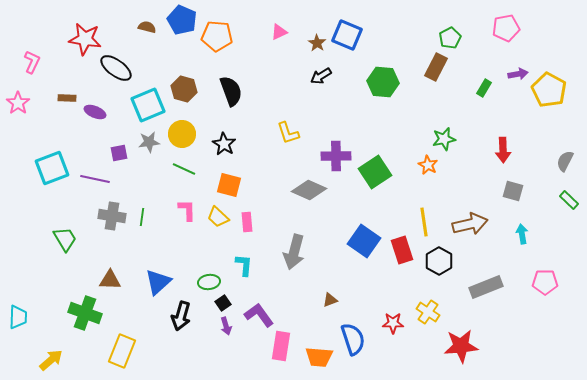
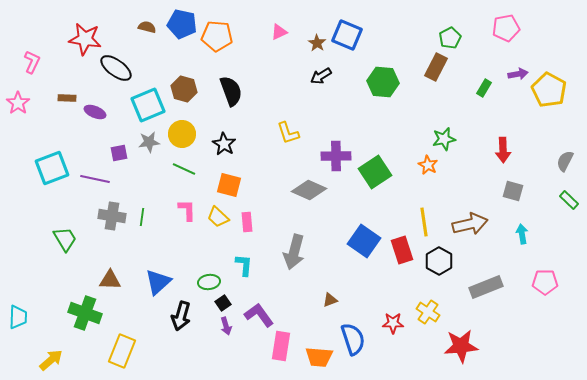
blue pentagon at (182, 20): moved 4 px down; rotated 12 degrees counterclockwise
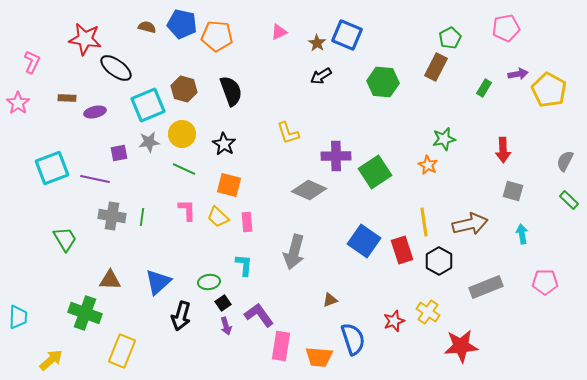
purple ellipse at (95, 112): rotated 35 degrees counterclockwise
red star at (393, 323): moved 1 px right, 2 px up; rotated 20 degrees counterclockwise
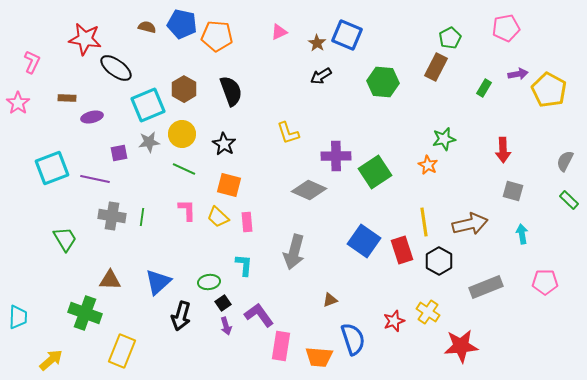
brown hexagon at (184, 89): rotated 15 degrees clockwise
purple ellipse at (95, 112): moved 3 px left, 5 px down
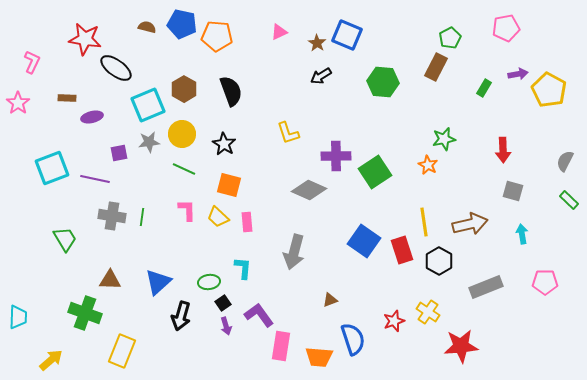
cyan L-shape at (244, 265): moved 1 px left, 3 px down
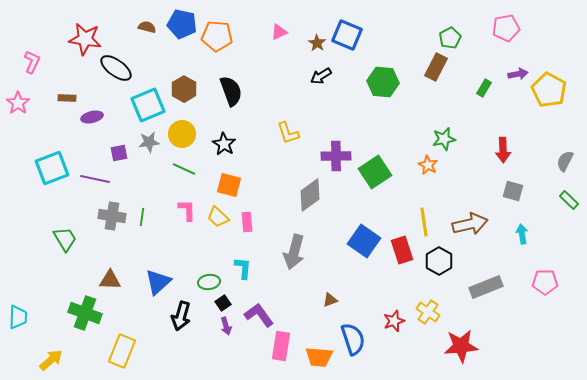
gray diamond at (309, 190): moved 1 px right, 5 px down; rotated 60 degrees counterclockwise
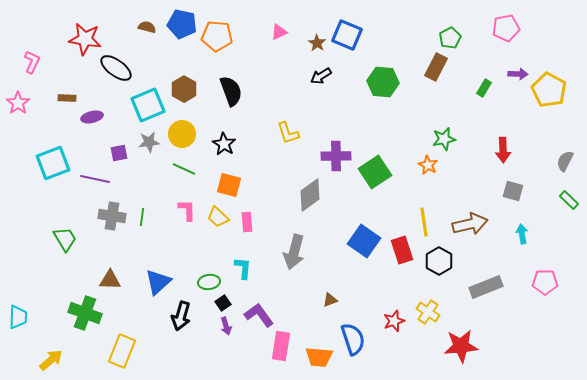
purple arrow at (518, 74): rotated 12 degrees clockwise
cyan square at (52, 168): moved 1 px right, 5 px up
